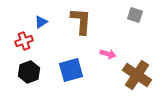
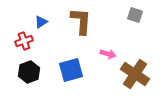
brown cross: moved 2 px left, 1 px up
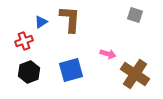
brown L-shape: moved 11 px left, 2 px up
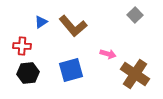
gray square: rotated 28 degrees clockwise
brown L-shape: moved 3 px right, 7 px down; rotated 136 degrees clockwise
red cross: moved 2 px left, 5 px down; rotated 24 degrees clockwise
black hexagon: moved 1 px left, 1 px down; rotated 15 degrees clockwise
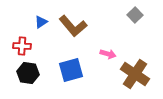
black hexagon: rotated 15 degrees clockwise
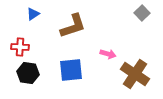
gray square: moved 7 px right, 2 px up
blue triangle: moved 8 px left, 8 px up
brown L-shape: rotated 68 degrees counterclockwise
red cross: moved 2 px left, 1 px down
blue square: rotated 10 degrees clockwise
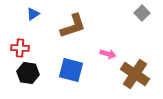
red cross: moved 1 px down
blue square: rotated 20 degrees clockwise
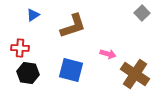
blue triangle: moved 1 px down
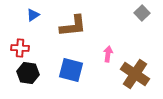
brown L-shape: rotated 12 degrees clockwise
pink arrow: rotated 98 degrees counterclockwise
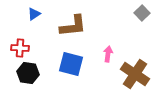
blue triangle: moved 1 px right, 1 px up
blue square: moved 6 px up
